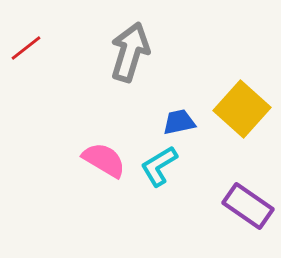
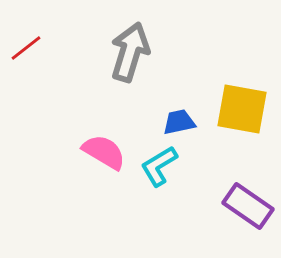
yellow square: rotated 32 degrees counterclockwise
pink semicircle: moved 8 px up
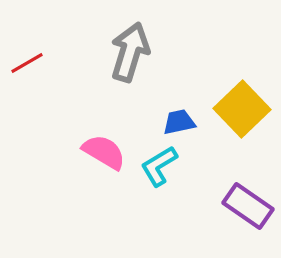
red line: moved 1 px right, 15 px down; rotated 8 degrees clockwise
yellow square: rotated 36 degrees clockwise
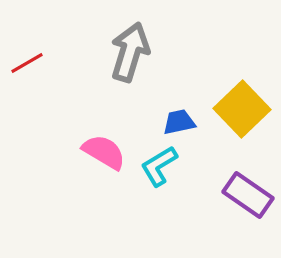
purple rectangle: moved 11 px up
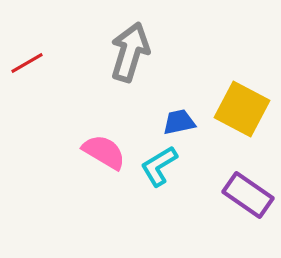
yellow square: rotated 18 degrees counterclockwise
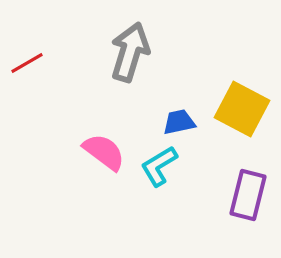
pink semicircle: rotated 6 degrees clockwise
purple rectangle: rotated 69 degrees clockwise
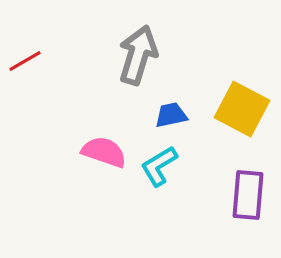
gray arrow: moved 8 px right, 3 px down
red line: moved 2 px left, 2 px up
blue trapezoid: moved 8 px left, 7 px up
pink semicircle: rotated 18 degrees counterclockwise
purple rectangle: rotated 9 degrees counterclockwise
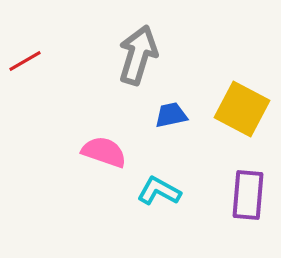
cyan L-shape: moved 25 px down; rotated 60 degrees clockwise
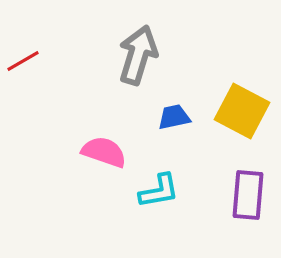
red line: moved 2 px left
yellow square: moved 2 px down
blue trapezoid: moved 3 px right, 2 px down
cyan L-shape: rotated 141 degrees clockwise
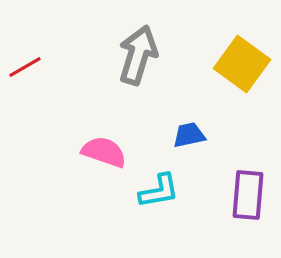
red line: moved 2 px right, 6 px down
yellow square: moved 47 px up; rotated 8 degrees clockwise
blue trapezoid: moved 15 px right, 18 px down
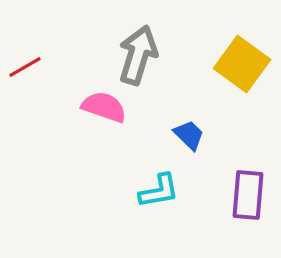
blue trapezoid: rotated 56 degrees clockwise
pink semicircle: moved 45 px up
